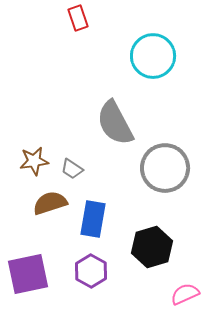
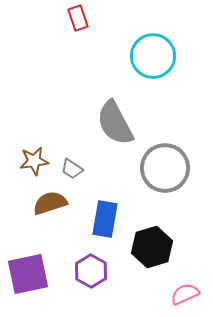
blue rectangle: moved 12 px right
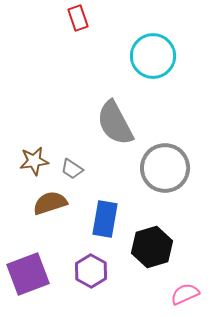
purple square: rotated 9 degrees counterclockwise
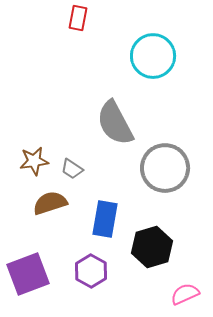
red rectangle: rotated 30 degrees clockwise
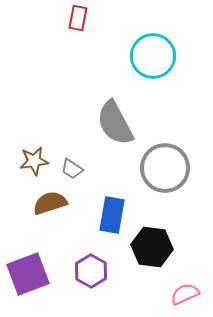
blue rectangle: moved 7 px right, 4 px up
black hexagon: rotated 24 degrees clockwise
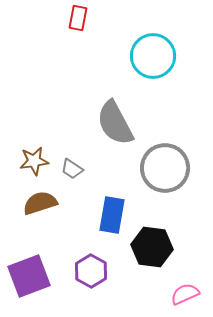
brown semicircle: moved 10 px left
purple square: moved 1 px right, 2 px down
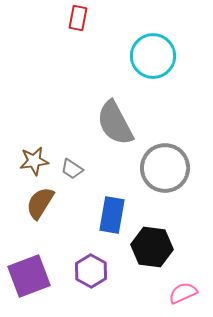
brown semicircle: rotated 40 degrees counterclockwise
pink semicircle: moved 2 px left, 1 px up
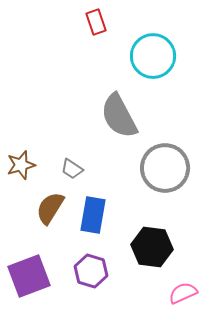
red rectangle: moved 18 px right, 4 px down; rotated 30 degrees counterclockwise
gray semicircle: moved 4 px right, 7 px up
brown star: moved 13 px left, 4 px down; rotated 8 degrees counterclockwise
brown semicircle: moved 10 px right, 5 px down
blue rectangle: moved 19 px left
purple hexagon: rotated 12 degrees counterclockwise
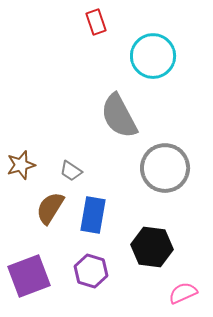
gray trapezoid: moved 1 px left, 2 px down
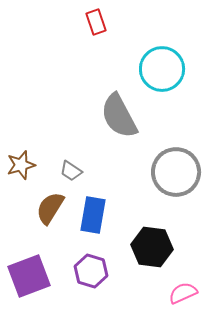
cyan circle: moved 9 px right, 13 px down
gray circle: moved 11 px right, 4 px down
